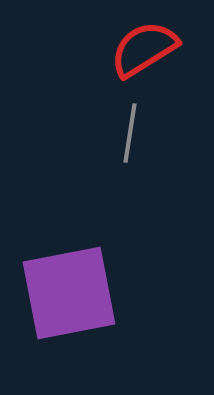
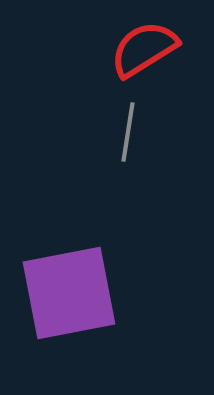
gray line: moved 2 px left, 1 px up
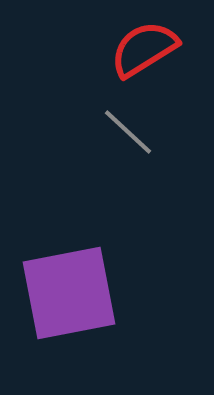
gray line: rotated 56 degrees counterclockwise
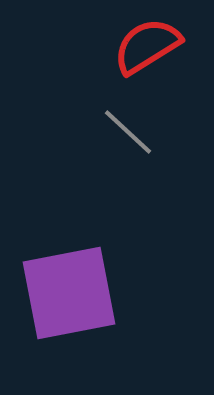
red semicircle: moved 3 px right, 3 px up
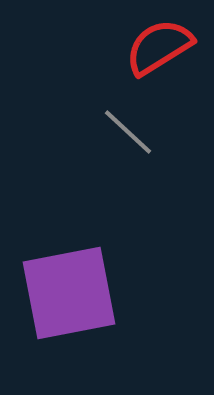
red semicircle: moved 12 px right, 1 px down
